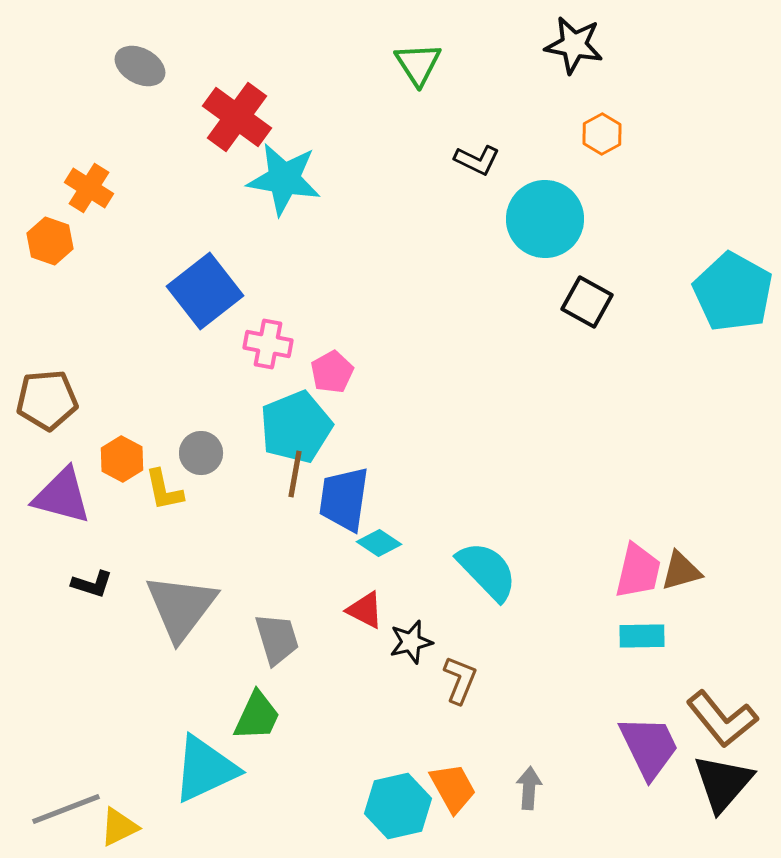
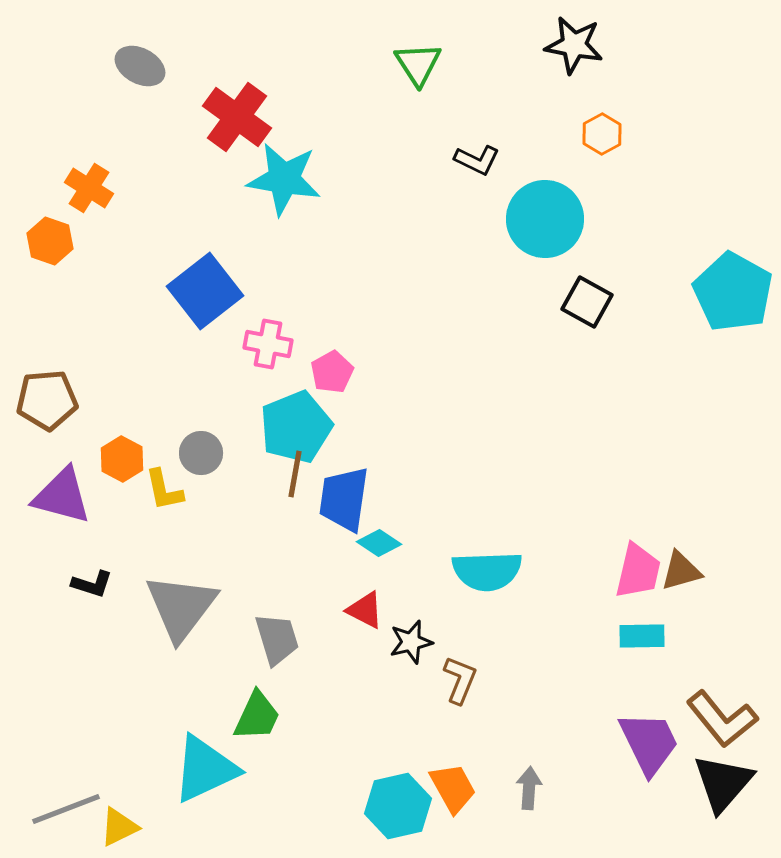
cyan semicircle at (487, 571): rotated 132 degrees clockwise
purple trapezoid at (649, 747): moved 4 px up
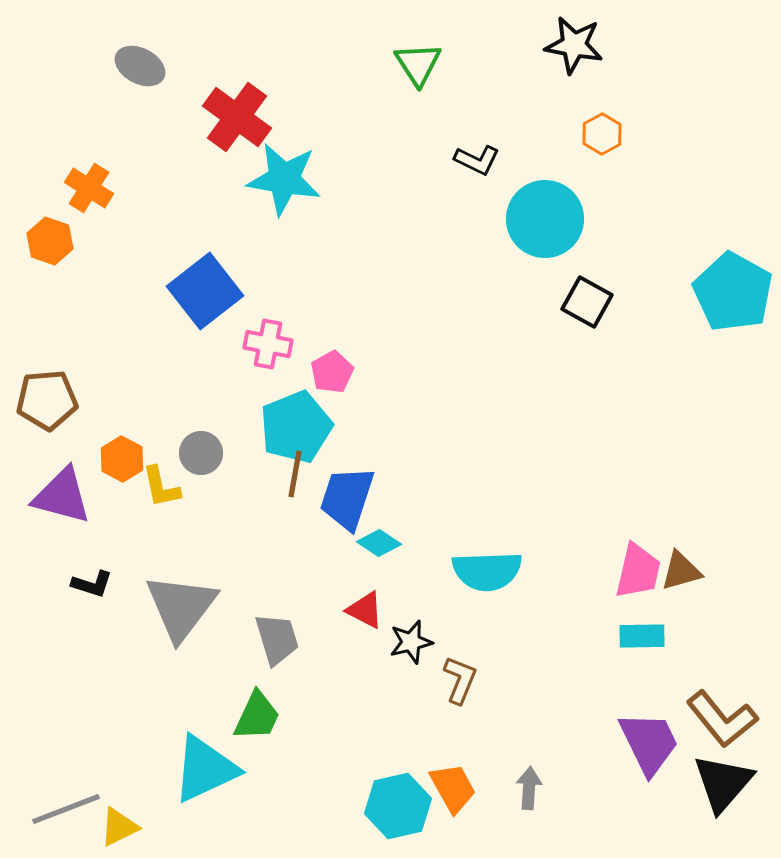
yellow L-shape at (164, 490): moved 3 px left, 3 px up
blue trapezoid at (344, 499): moved 3 px right, 1 px up; rotated 10 degrees clockwise
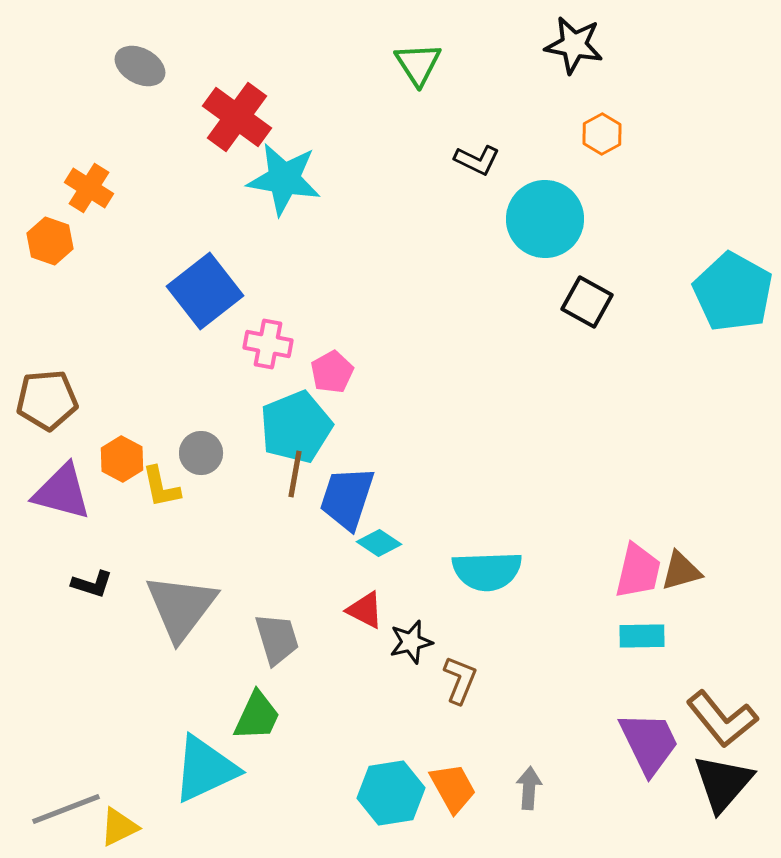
purple triangle at (62, 496): moved 4 px up
cyan hexagon at (398, 806): moved 7 px left, 13 px up; rotated 4 degrees clockwise
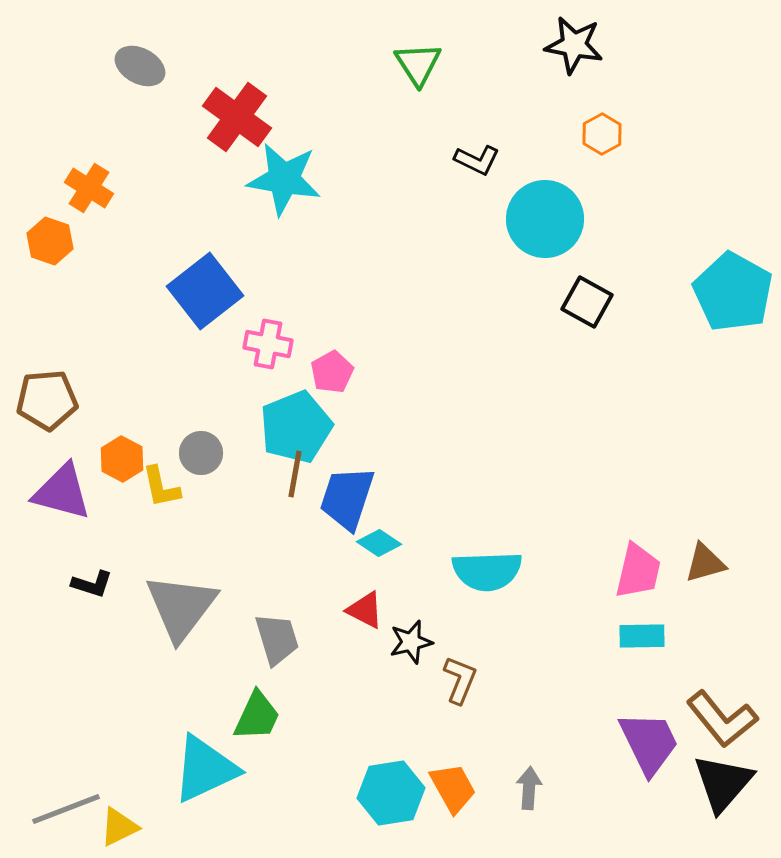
brown triangle at (681, 571): moved 24 px right, 8 px up
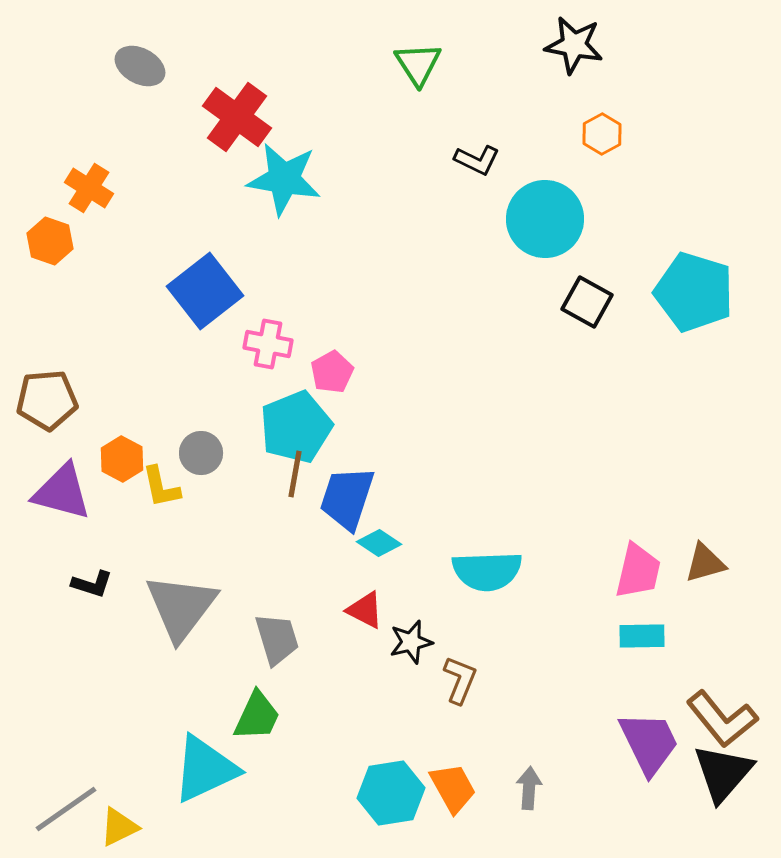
cyan pentagon at (733, 292): moved 39 px left; rotated 12 degrees counterclockwise
black triangle at (723, 783): moved 10 px up
gray line at (66, 809): rotated 14 degrees counterclockwise
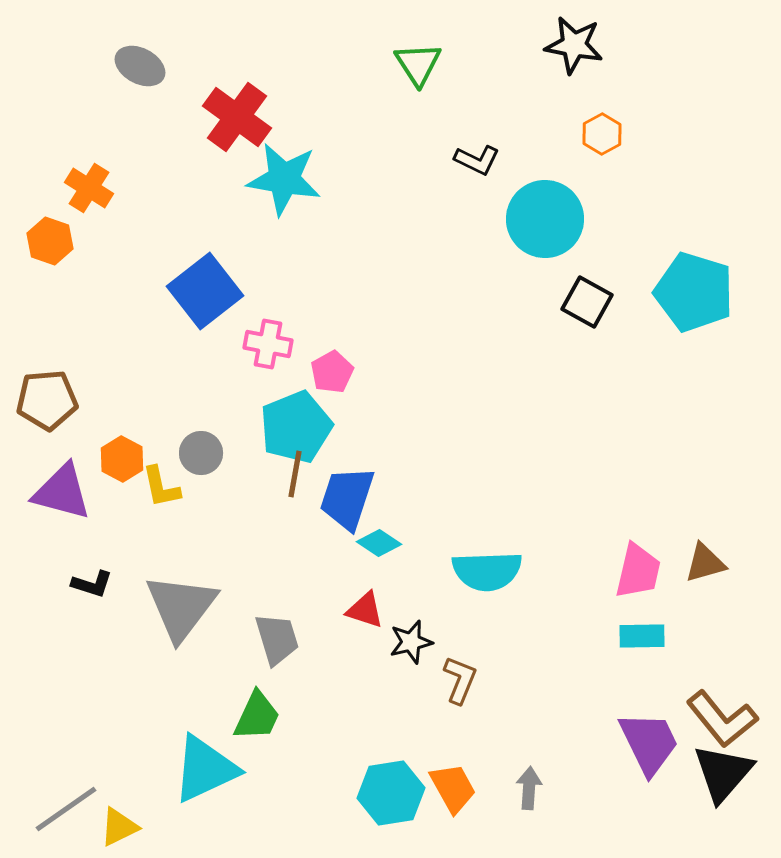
red triangle at (365, 610): rotated 9 degrees counterclockwise
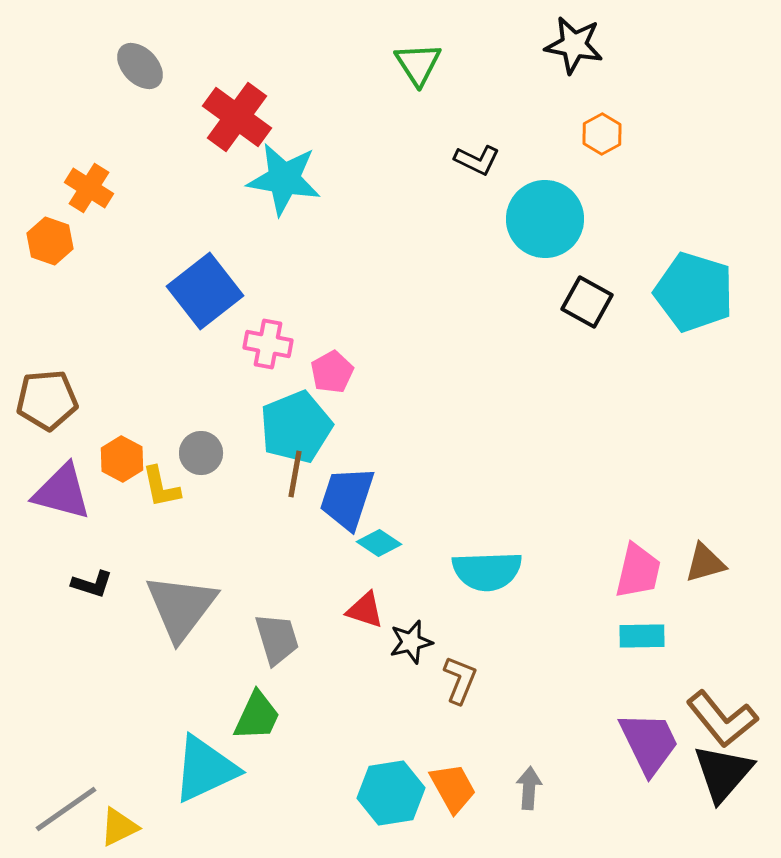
gray ellipse at (140, 66): rotated 18 degrees clockwise
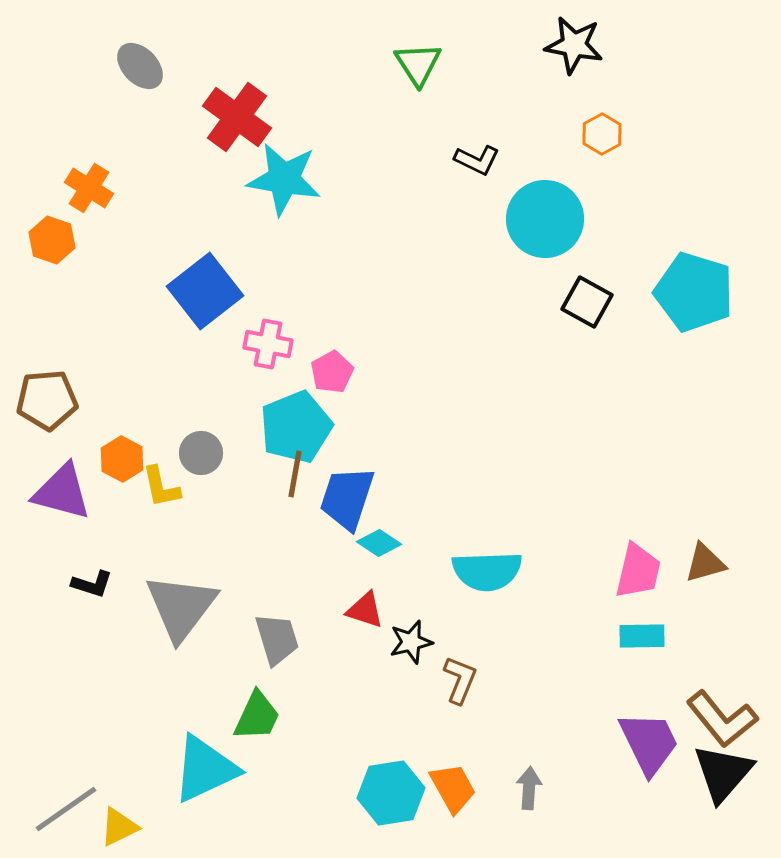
orange hexagon at (50, 241): moved 2 px right, 1 px up
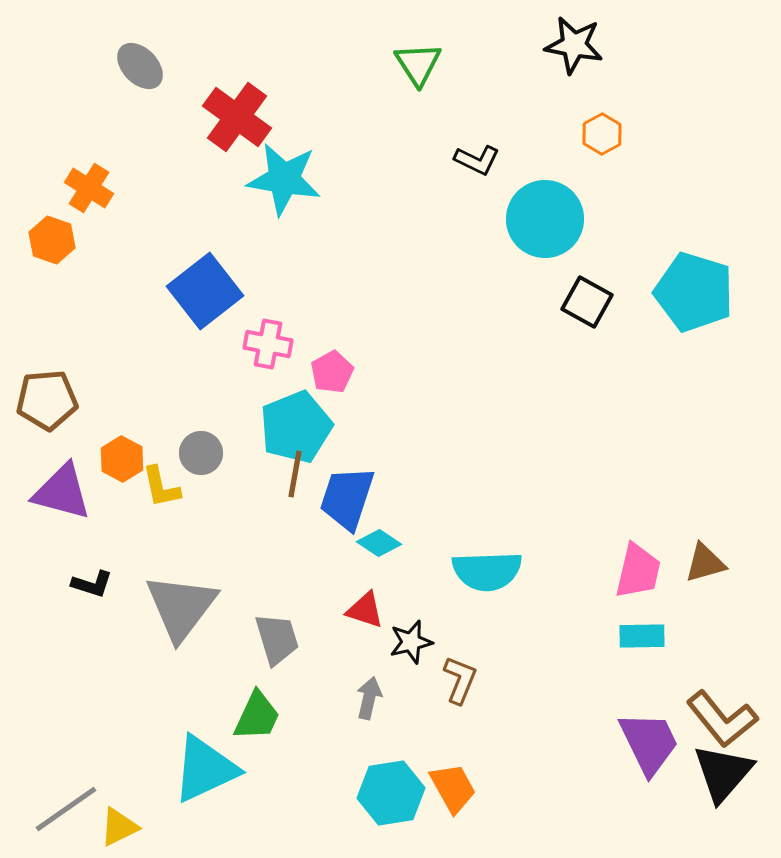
gray arrow at (529, 788): moved 160 px left, 90 px up; rotated 9 degrees clockwise
